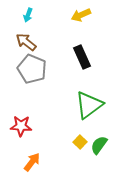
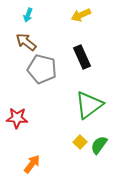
gray pentagon: moved 10 px right; rotated 8 degrees counterclockwise
red star: moved 4 px left, 8 px up
orange arrow: moved 2 px down
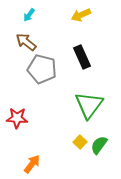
cyan arrow: moved 1 px right; rotated 16 degrees clockwise
green triangle: rotated 16 degrees counterclockwise
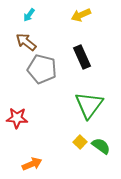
green semicircle: moved 2 px right, 1 px down; rotated 90 degrees clockwise
orange arrow: rotated 30 degrees clockwise
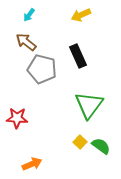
black rectangle: moved 4 px left, 1 px up
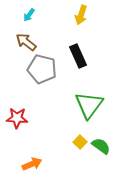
yellow arrow: rotated 48 degrees counterclockwise
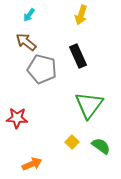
yellow square: moved 8 px left
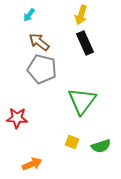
brown arrow: moved 13 px right
black rectangle: moved 7 px right, 13 px up
green triangle: moved 7 px left, 4 px up
yellow square: rotated 24 degrees counterclockwise
green semicircle: rotated 126 degrees clockwise
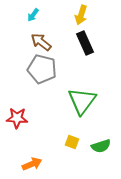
cyan arrow: moved 4 px right
brown arrow: moved 2 px right
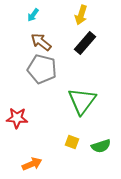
black rectangle: rotated 65 degrees clockwise
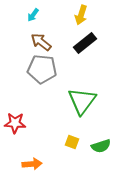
black rectangle: rotated 10 degrees clockwise
gray pentagon: rotated 8 degrees counterclockwise
red star: moved 2 px left, 5 px down
orange arrow: rotated 18 degrees clockwise
